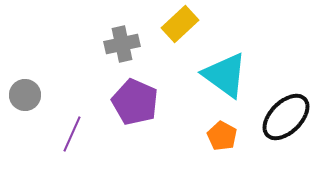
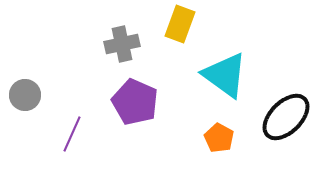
yellow rectangle: rotated 27 degrees counterclockwise
orange pentagon: moved 3 px left, 2 px down
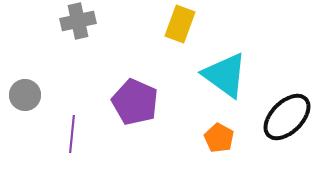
gray cross: moved 44 px left, 23 px up
black ellipse: moved 1 px right
purple line: rotated 18 degrees counterclockwise
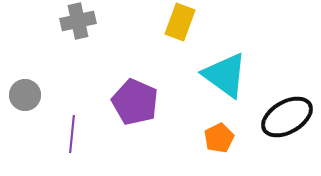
yellow rectangle: moved 2 px up
black ellipse: rotated 15 degrees clockwise
orange pentagon: rotated 16 degrees clockwise
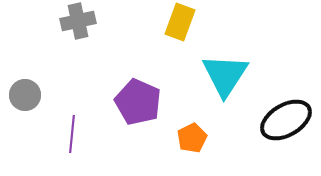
cyan triangle: rotated 27 degrees clockwise
purple pentagon: moved 3 px right
black ellipse: moved 1 px left, 3 px down
orange pentagon: moved 27 px left
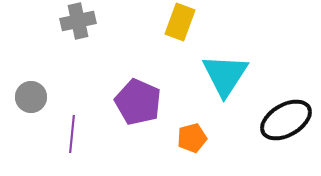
gray circle: moved 6 px right, 2 px down
orange pentagon: rotated 12 degrees clockwise
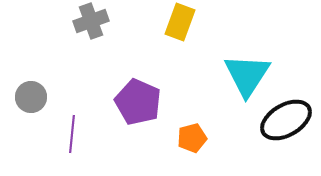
gray cross: moved 13 px right; rotated 8 degrees counterclockwise
cyan triangle: moved 22 px right
